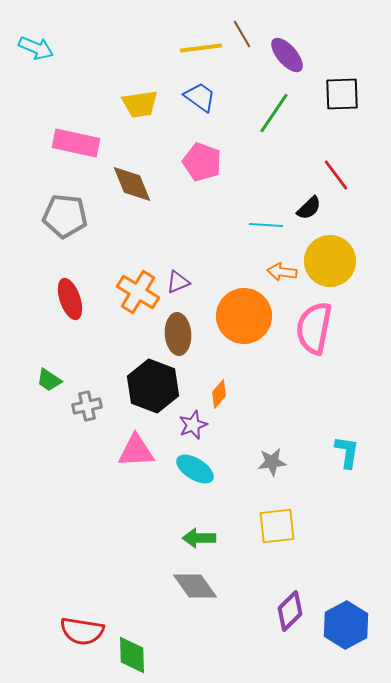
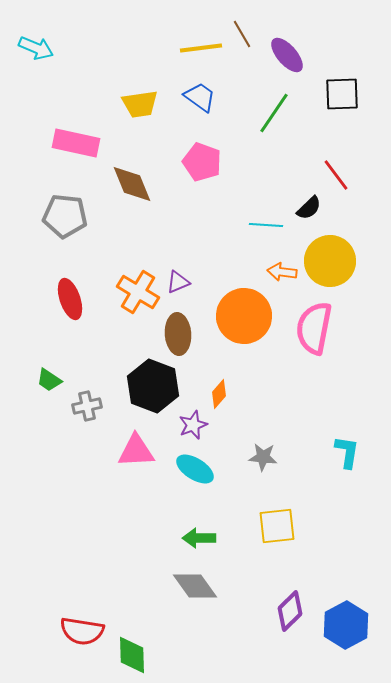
gray star: moved 9 px left, 5 px up; rotated 12 degrees clockwise
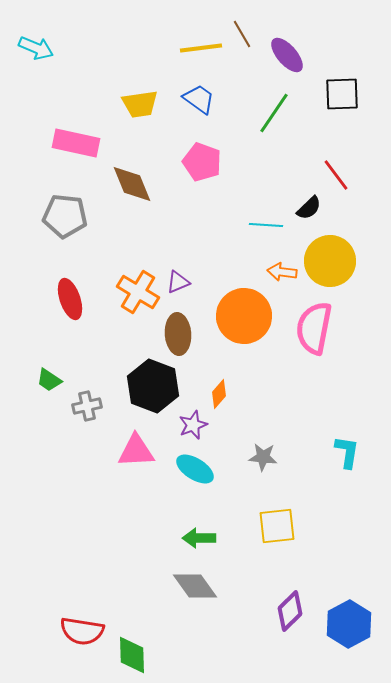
blue trapezoid: moved 1 px left, 2 px down
blue hexagon: moved 3 px right, 1 px up
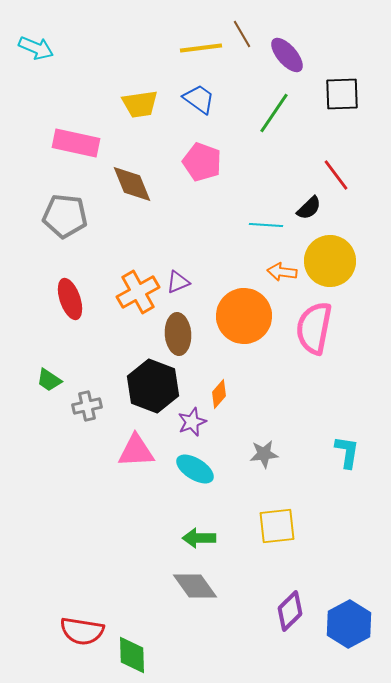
orange cross: rotated 30 degrees clockwise
purple star: moved 1 px left, 3 px up
gray star: moved 1 px right, 3 px up; rotated 12 degrees counterclockwise
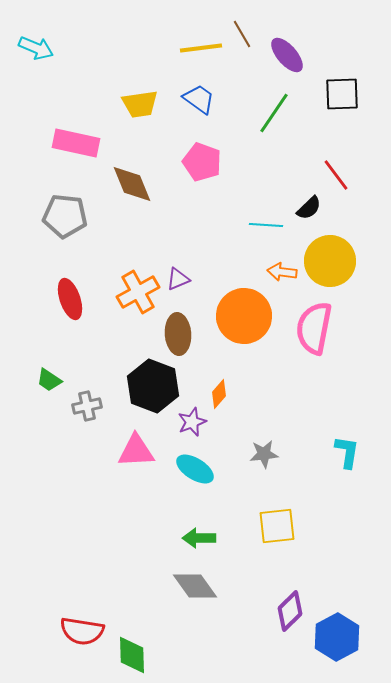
purple triangle: moved 3 px up
blue hexagon: moved 12 px left, 13 px down
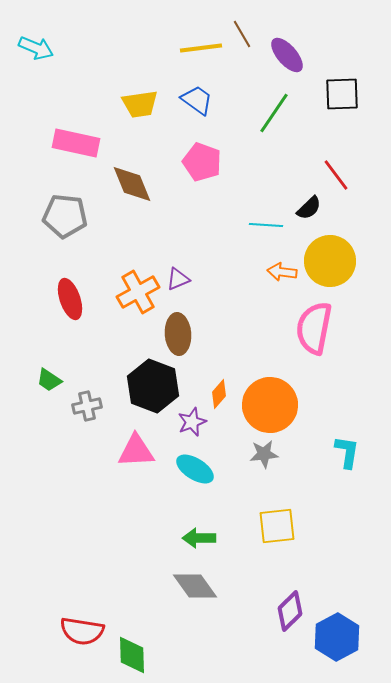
blue trapezoid: moved 2 px left, 1 px down
orange circle: moved 26 px right, 89 px down
